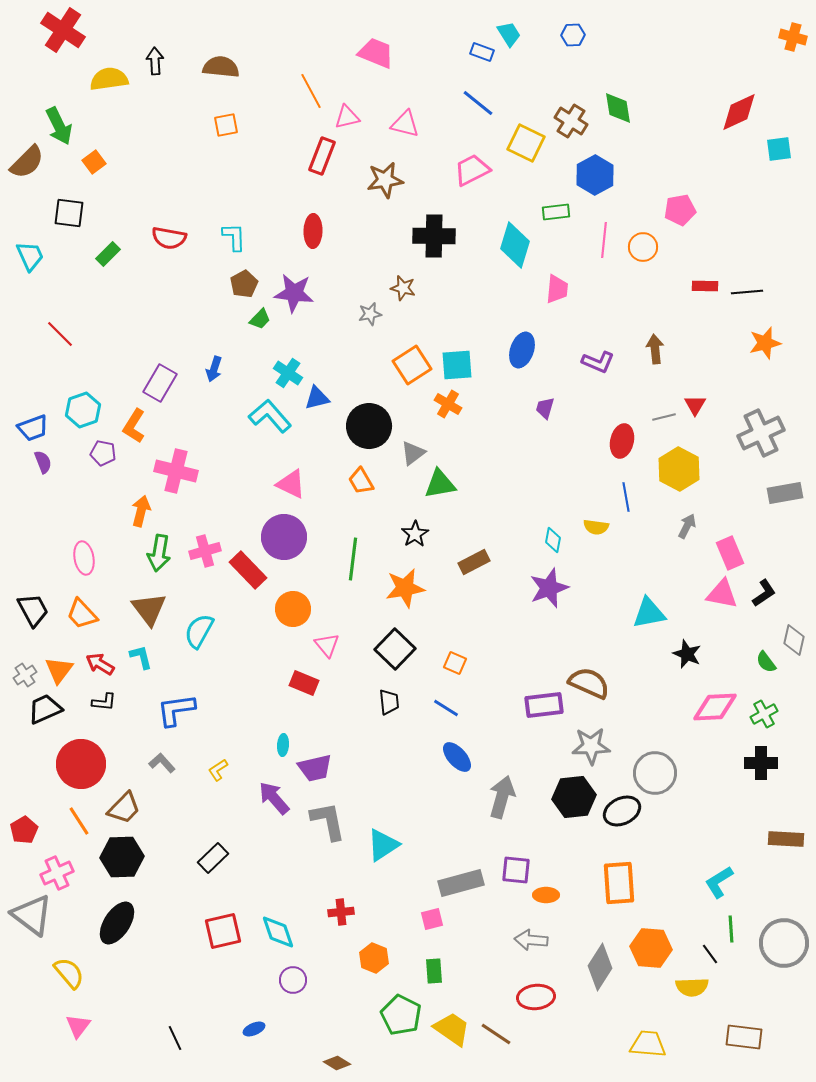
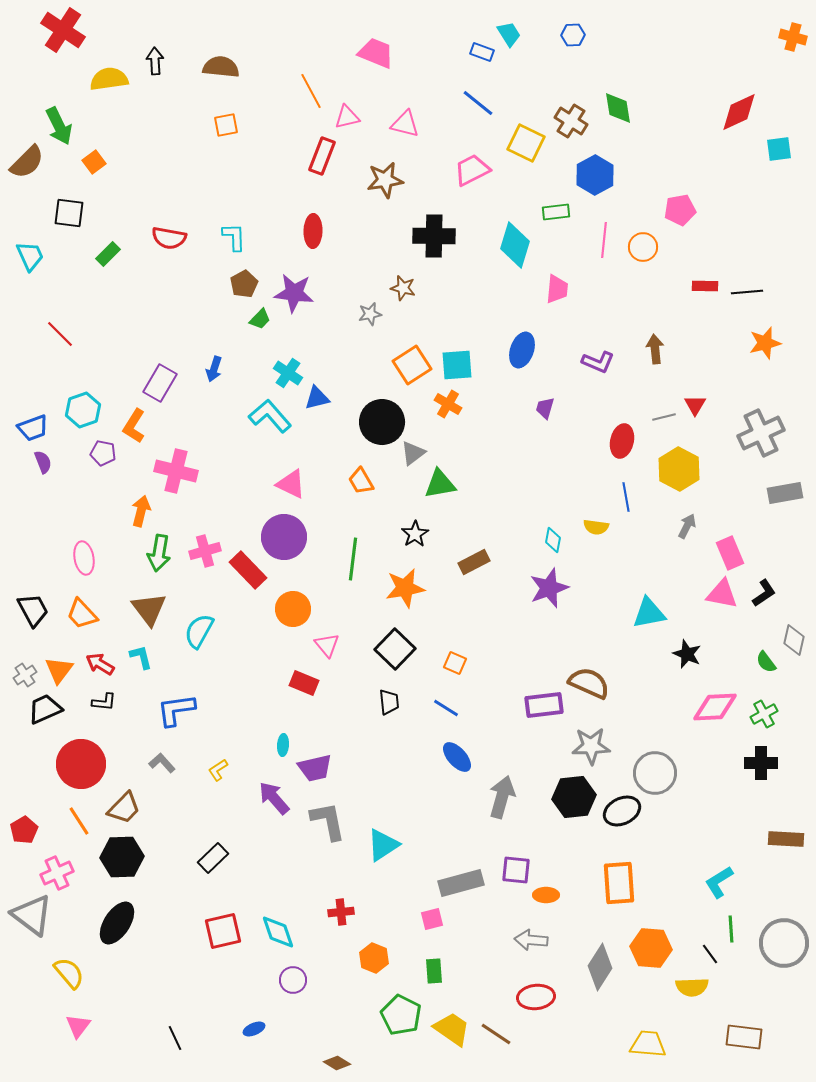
black circle at (369, 426): moved 13 px right, 4 px up
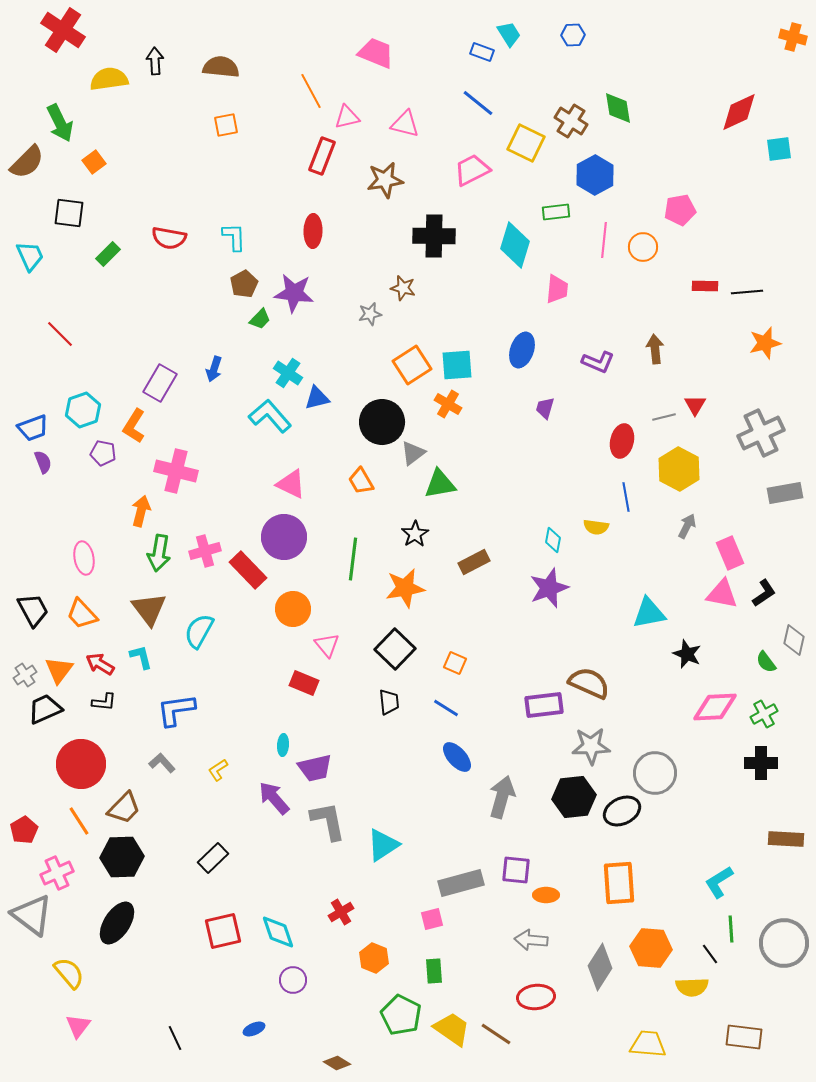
green arrow at (59, 126): moved 1 px right, 3 px up
red cross at (341, 912): rotated 25 degrees counterclockwise
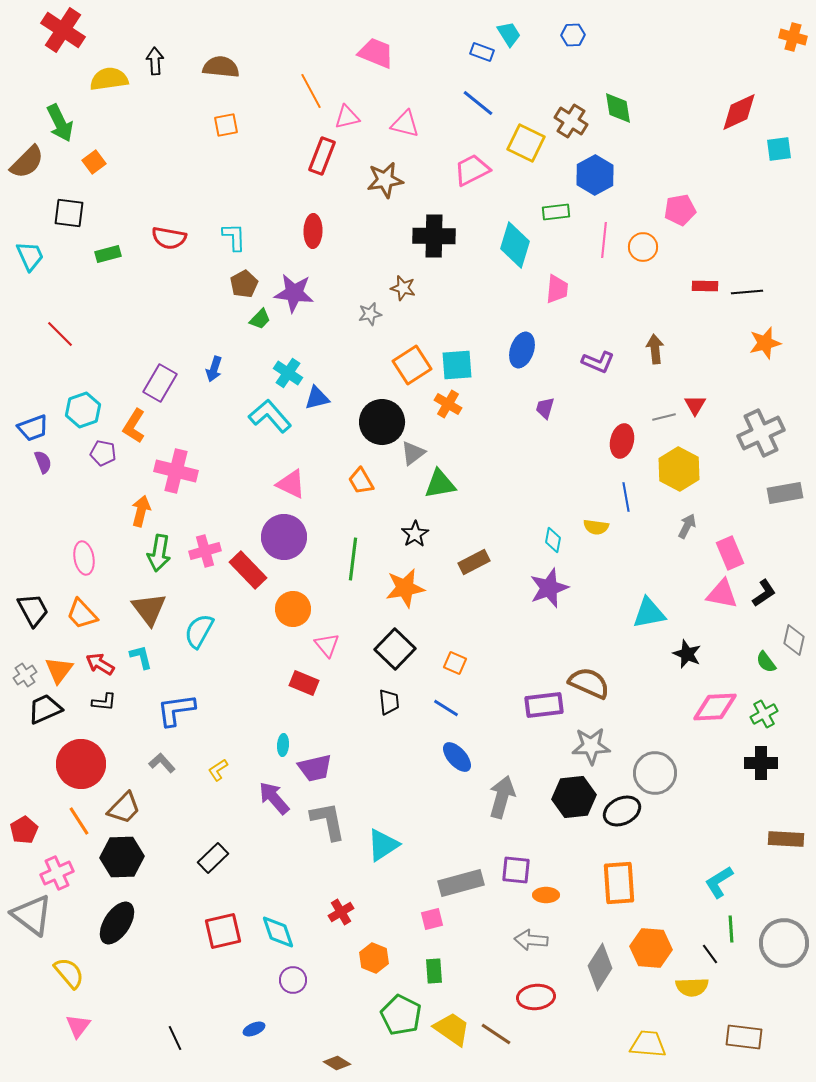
green rectangle at (108, 254): rotated 30 degrees clockwise
